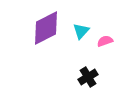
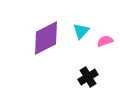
purple diamond: moved 10 px down
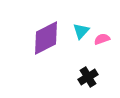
pink semicircle: moved 3 px left, 2 px up
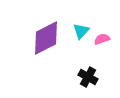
black cross: rotated 30 degrees counterclockwise
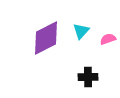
pink semicircle: moved 6 px right
black cross: rotated 30 degrees counterclockwise
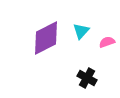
pink semicircle: moved 1 px left, 3 px down
black cross: moved 1 px left, 1 px down; rotated 30 degrees clockwise
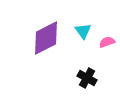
cyan triangle: moved 2 px right; rotated 18 degrees counterclockwise
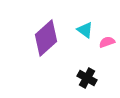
cyan triangle: moved 2 px right, 1 px up; rotated 18 degrees counterclockwise
purple diamond: rotated 15 degrees counterclockwise
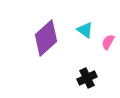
pink semicircle: moved 1 px right; rotated 42 degrees counterclockwise
black cross: rotated 36 degrees clockwise
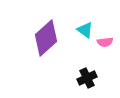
pink semicircle: moved 3 px left; rotated 126 degrees counterclockwise
